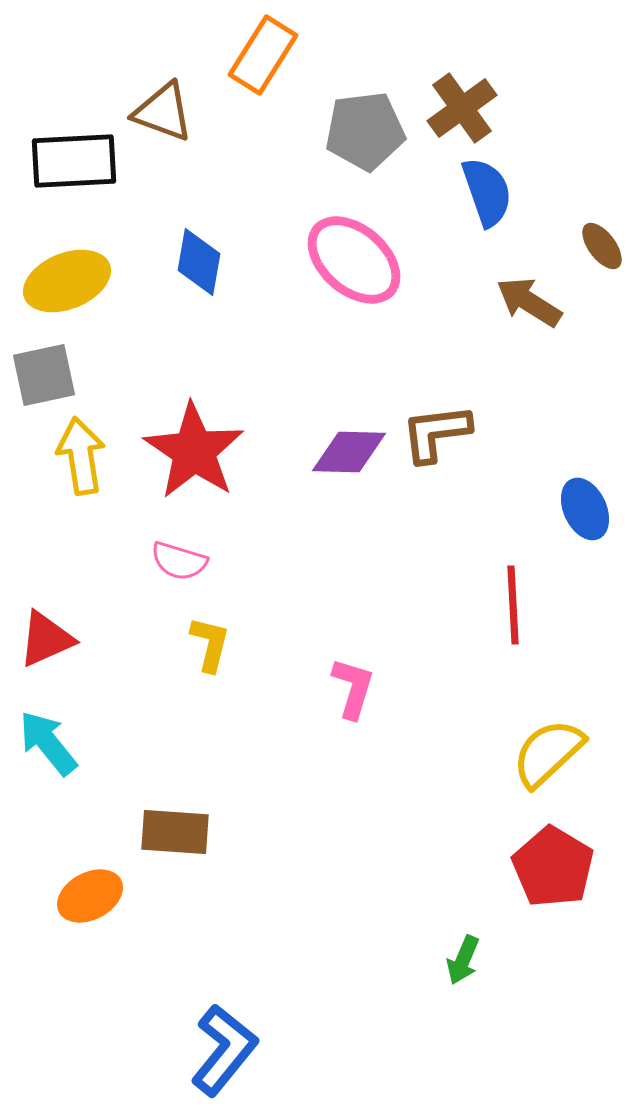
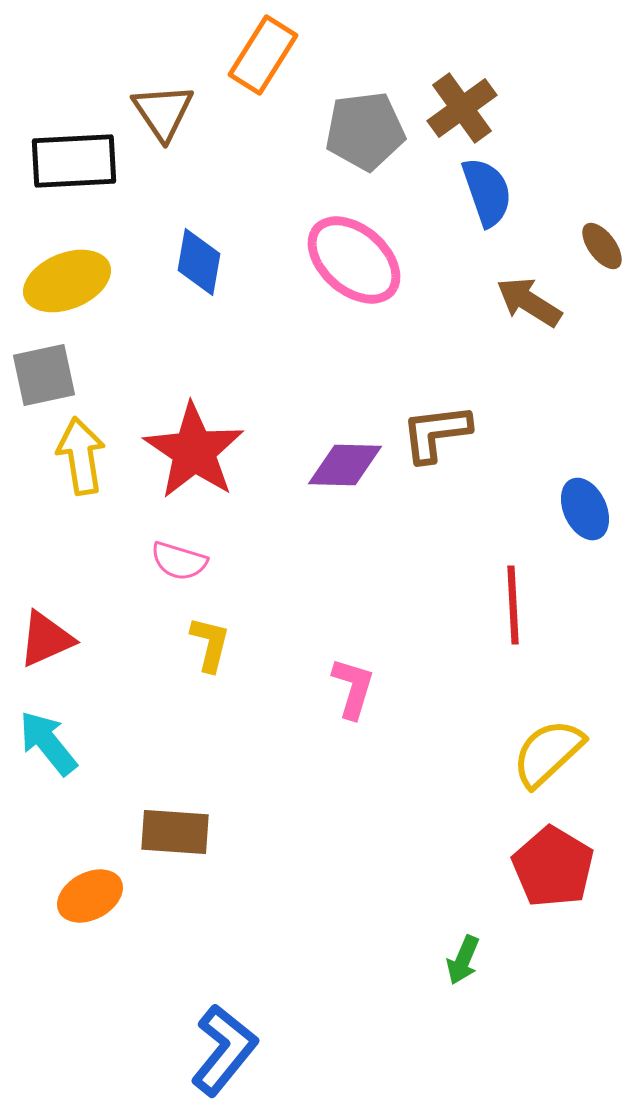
brown triangle: rotated 36 degrees clockwise
purple diamond: moved 4 px left, 13 px down
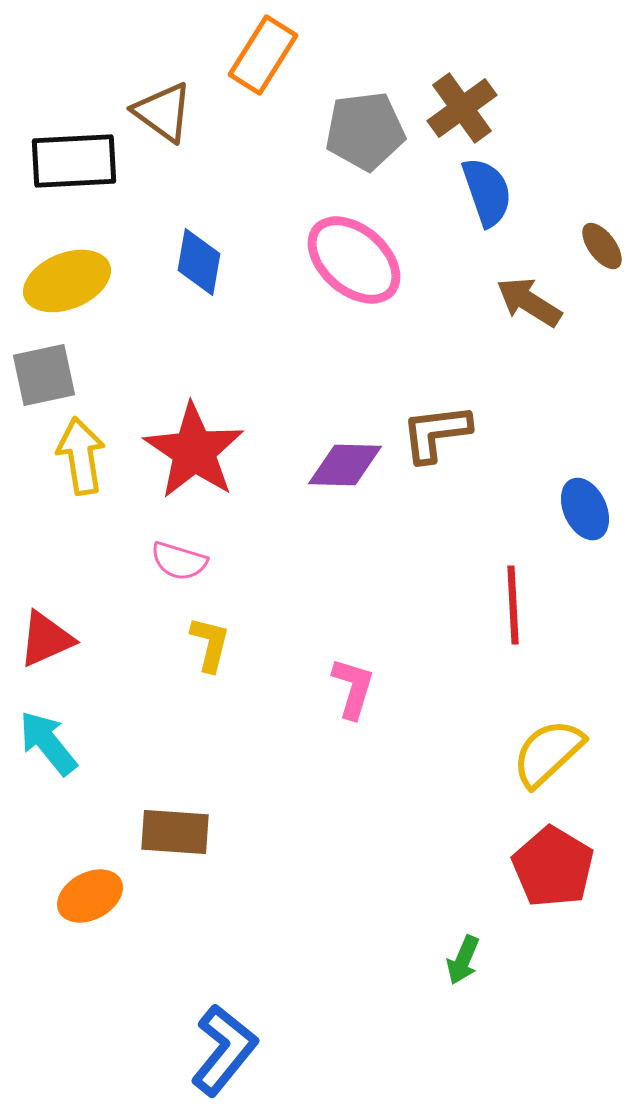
brown triangle: rotated 20 degrees counterclockwise
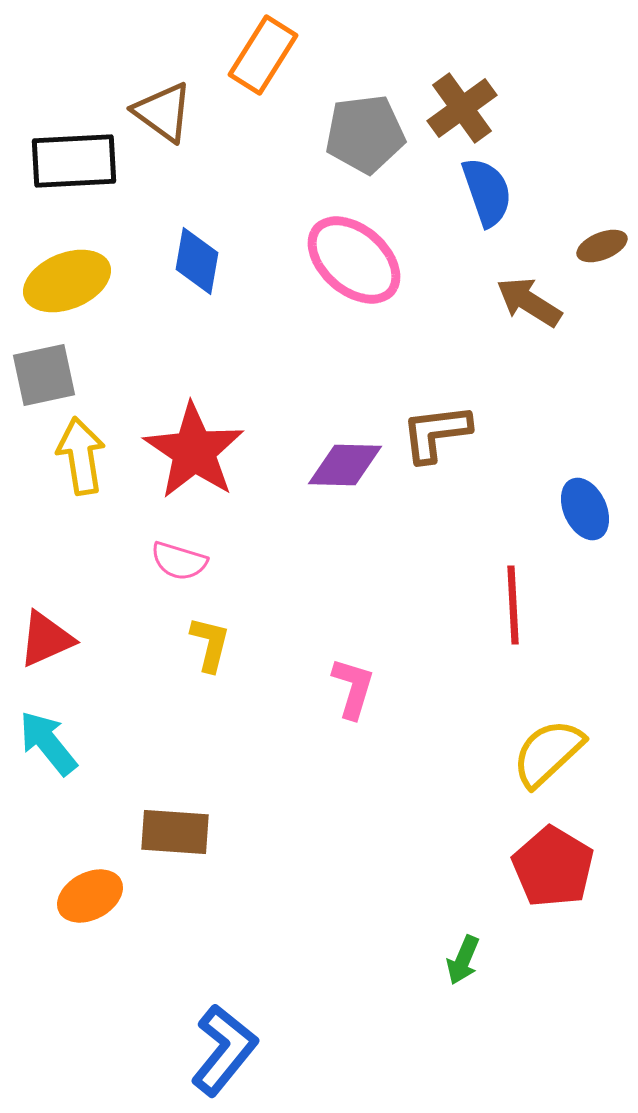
gray pentagon: moved 3 px down
brown ellipse: rotated 75 degrees counterclockwise
blue diamond: moved 2 px left, 1 px up
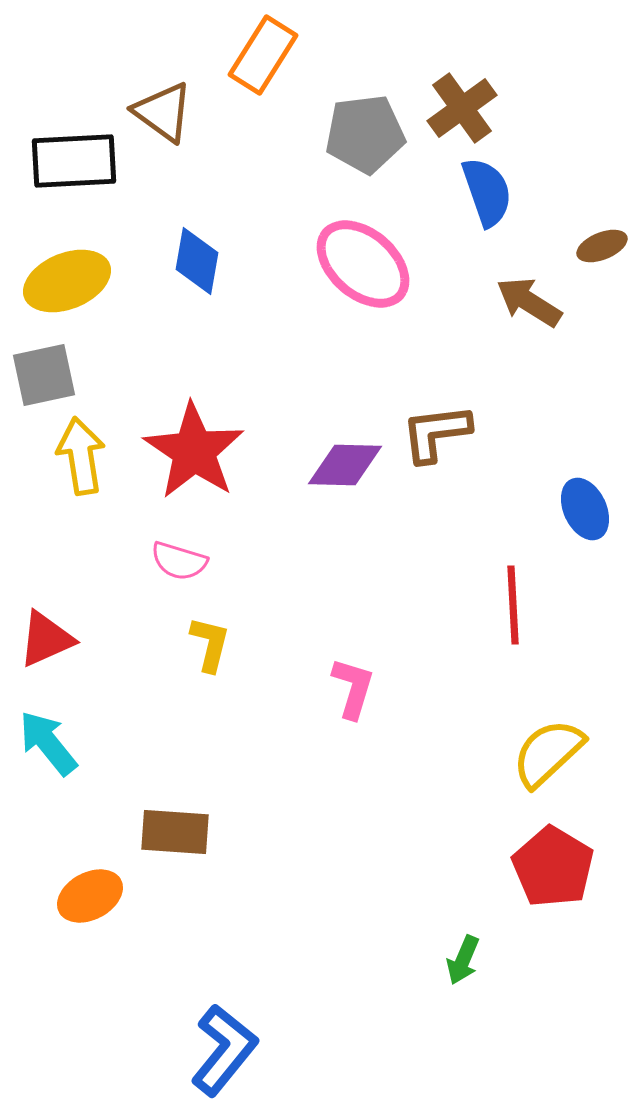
pink ellipse: moved 9 px right, 4 px down
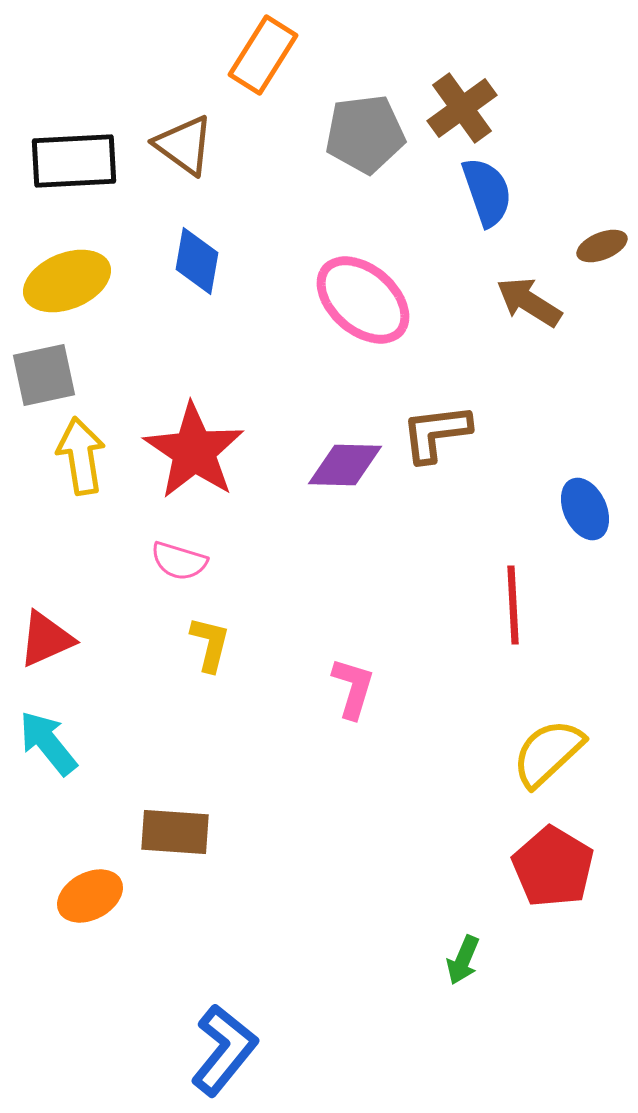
brown triangle: moved 21 px right, 33 px down
pink ellipse: moved 36 px down
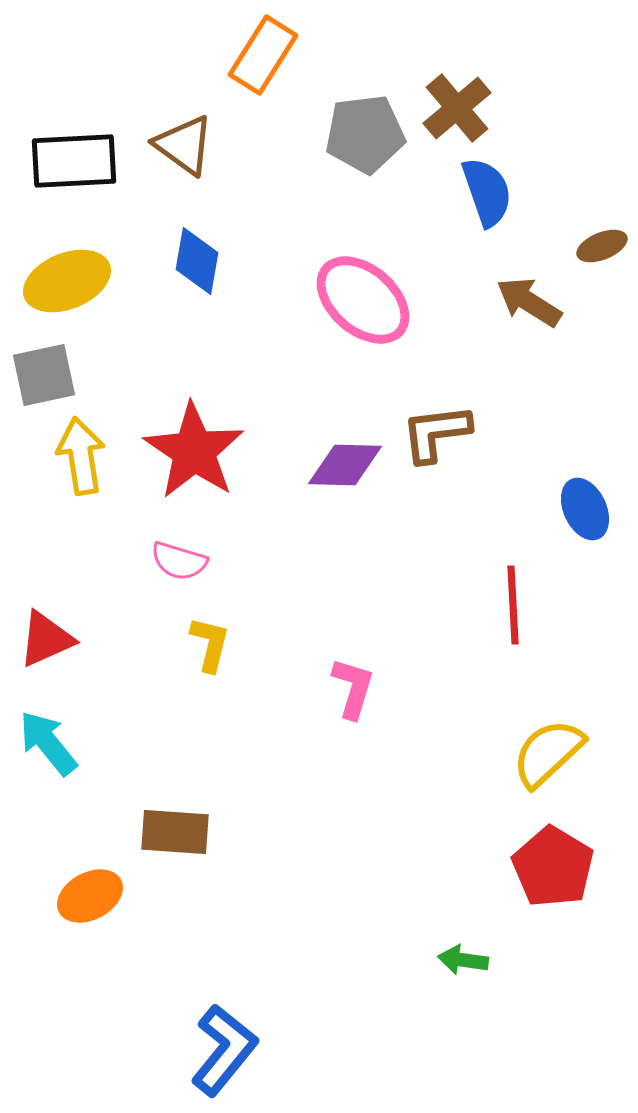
brown cross: moved 5 px left; rotated 4 degrees counterclockwise
green arrow: rotated 75 degrees clockwise
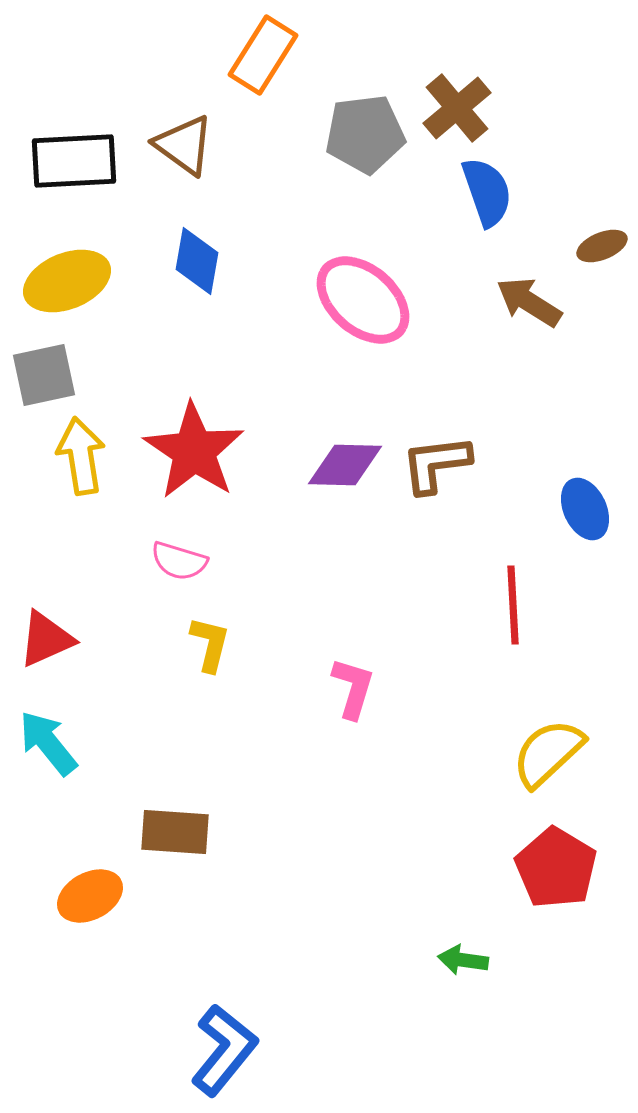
brown L-shape: moved 31 px down
red pentagon: moved 3 px right, 1 px down
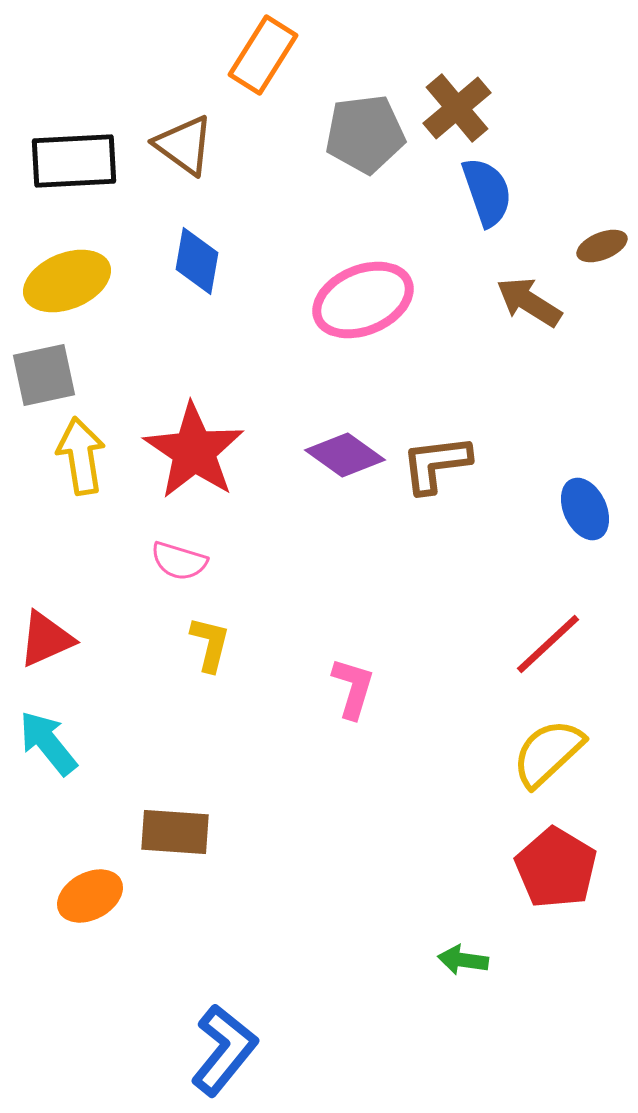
pink ellipse: rotated 64 degrees counterclockwise
purple diamond: moved 10 px up; rotated 34 degrees clockwise
red line: moved 35 px right, 39 px down; rotated 50 degrees clockwise
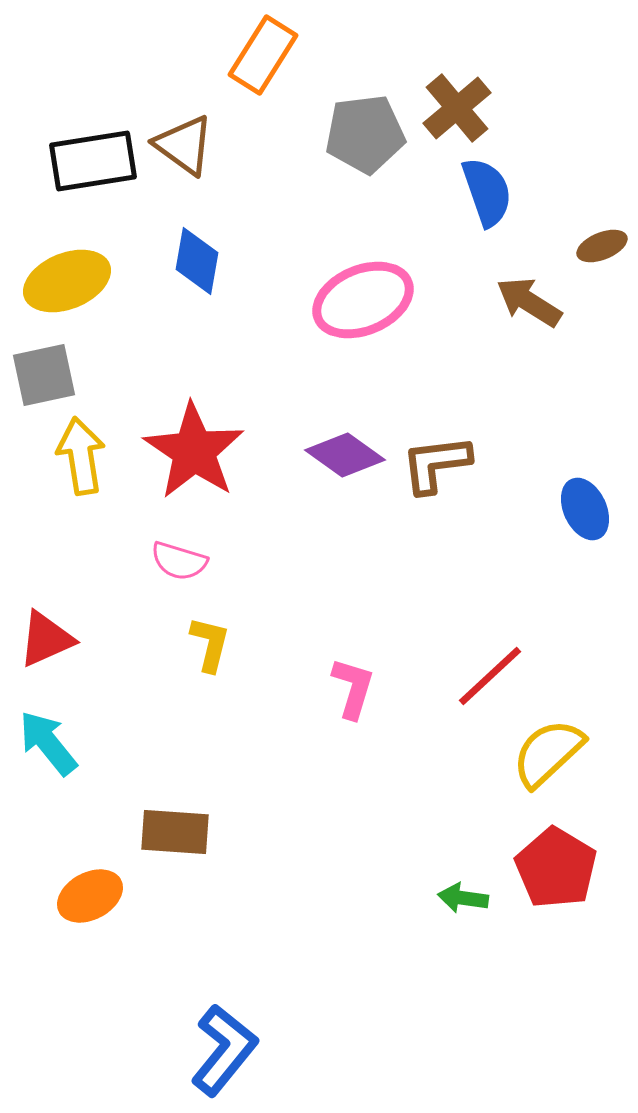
black rectangle: moved 19 px right; rotated 6 degrees counterclockwise
red line: moved 58 px left, 32 px down
green arrow: moved 62 px up
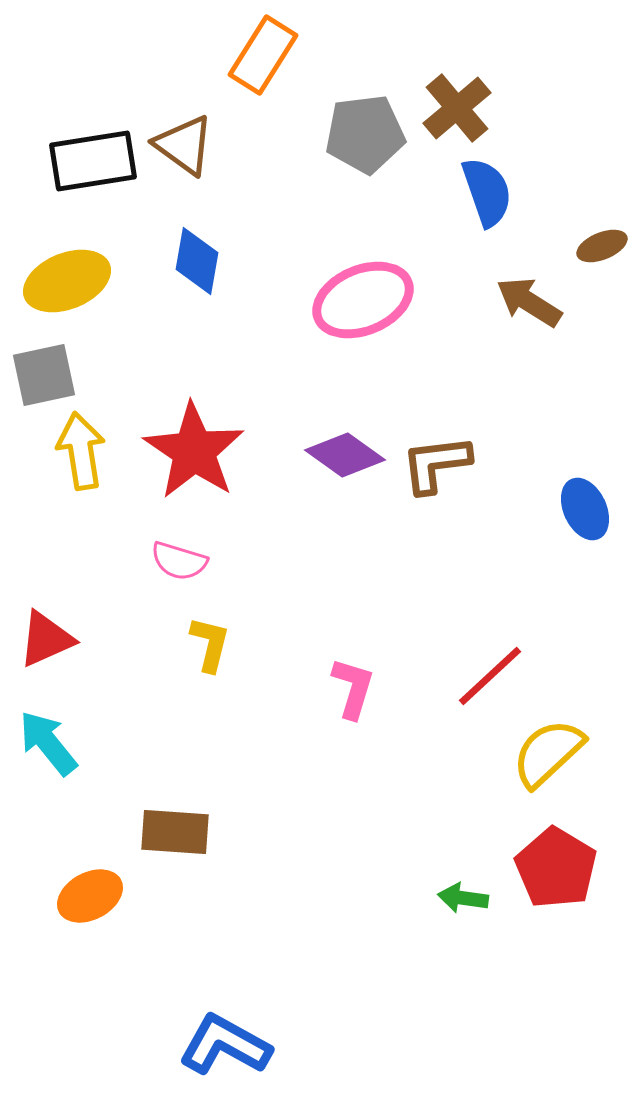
yellow arrow: moved 5 px up
blue L-shape: moved 1 px right, 5 px up; rotated 100 degrees counterclockwise
